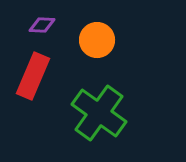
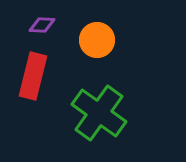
red rectangle: rotated 9 degrees counterclockwise
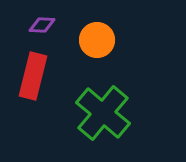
green cross: moved 4 px right; rotated 4 degrees clockwise
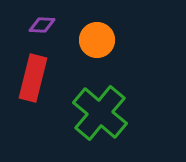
red rectangle: moved 2 px down
green cross: moved 3 px left
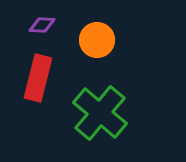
red rectangle: moved 5 px right
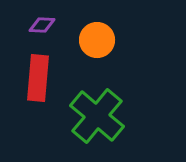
red rectangle: rotated 9 degrees counterclockwise
green cross: moved 3 px left, 3 px down
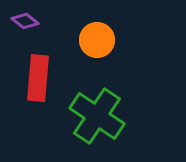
purple diamond: moved 17 px left, 4 px up; rotated 36 degrees clockwise
green cross: rotated 6 degrees counterclockwise
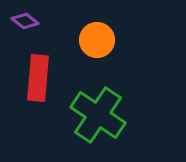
green cross: moved 1 px right, 1 px up
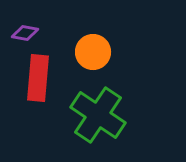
purple diamond: moved 12 px down; rotated 28 degrees counterclockwise
orange circle: moved 4 px left, 12 px down
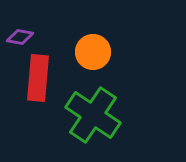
purple diamond: moved 5 px left, 4 px down
green cross: moved 5 px left
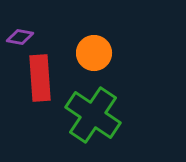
orange circle: moved 1 px right, 1 px down
red rectangle: moved 2 px right; rotated 9 degrees counterclockwise
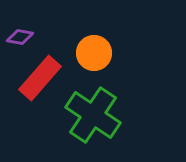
red rectangle: rotated 45 degrees clockwise
